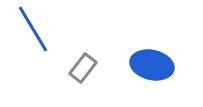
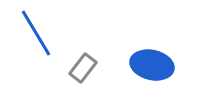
blue line: moved 3 px right, 4 px down
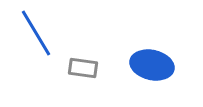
gray rectangle: rotated 60 degrees clockwise
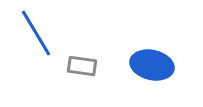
gray rectangle: moved 1 px left, 2 px up
